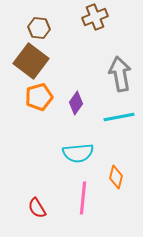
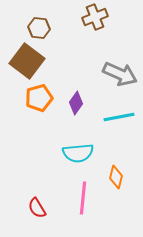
brown square: moved 4 px left
gray arrow: rotated 124 degrees clockwise
orange pentagon: moved 1 px down
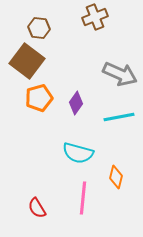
cyan semicircle: rotated 20 degrees clockwise
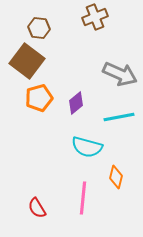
purple diamond: rotated 15 degrees clockwise
cyan semicircle: moved 9 px right, 6 px up
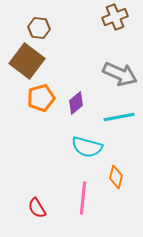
brown cross: moved 20 px right
orange pentagon: moved 2 px right
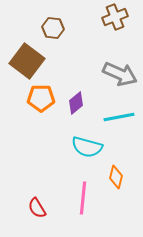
brown hexagon: moved 14 px right
orange pentagon: rotated 16 degrees clockwise
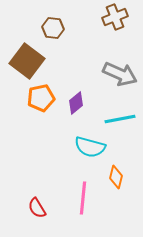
orange pentagon: rotated 12 degrees counterclockwise
cyan line: moved 1 px right, 2 px down
cyan semicircle: moved 3 px right
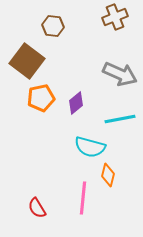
brown hexagon: moved 2 px up
orange diamond: moved 8 px left, 2 px up
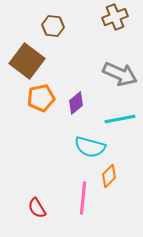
orange diamond: moved 1 px right, 1 px down; rotated 30 degrees clockwise
